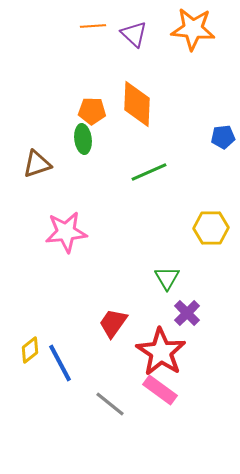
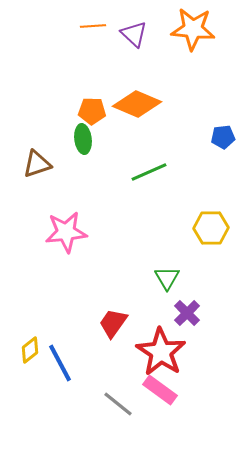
orange diamond: rotated 69 degrees counterclockwise
gray line: moved 8 px right
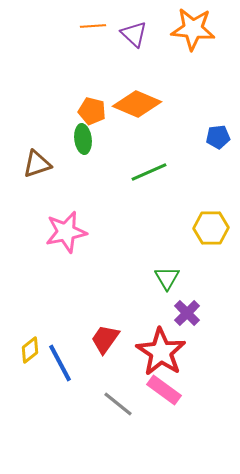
orange pentagon: rotated 12 degrees clockwise
blue pentagon: moved 5 px left
pink star: rotated 6 degrees counterclockwise
red trapezoid: moved 8 px left, 16 px down
pink rectangle: moved 4 px right
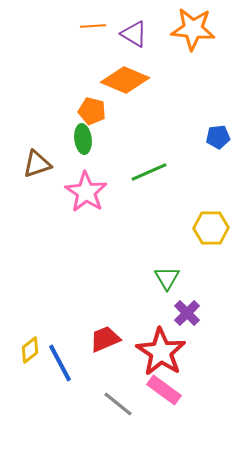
purple triangle: rotated 12 degrees counterclockwise
orange diamond: moved 12 px left, 24 px up
pink star: moved 20 px right, 40 px up; rotated 27 degrees counterclockwise
red trapezoid: rotated 32 degrees clockwise
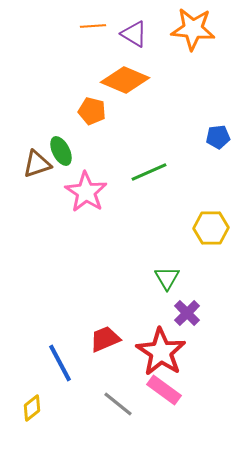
green ellipse: moved 22 px left, 12 px down; rotated 20 degrees counterclockwise
yellow diamond: moved 2 px right, 58 px down
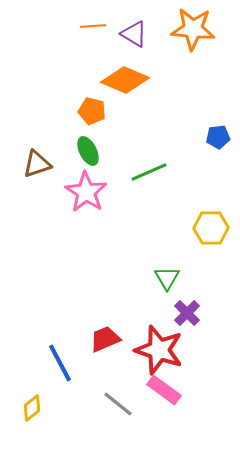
green ellipse: moved 27 px right
red star: moved 2 px left, 2 px up; rotated 15 degrees counterclockwise
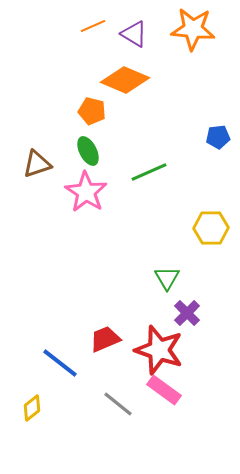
orange line: rotated 20 degrees counterclockwise
blue line: rotated 24 degrees counterclockwise
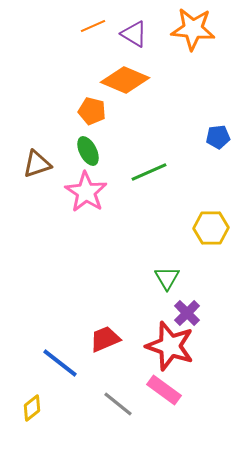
red star: moved 11 px right, 4 px up
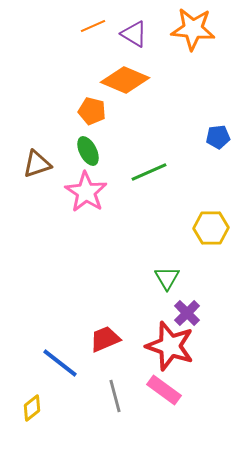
gray line: moved 3 px left, 8 px up; rotated 36 degrees clockwise
